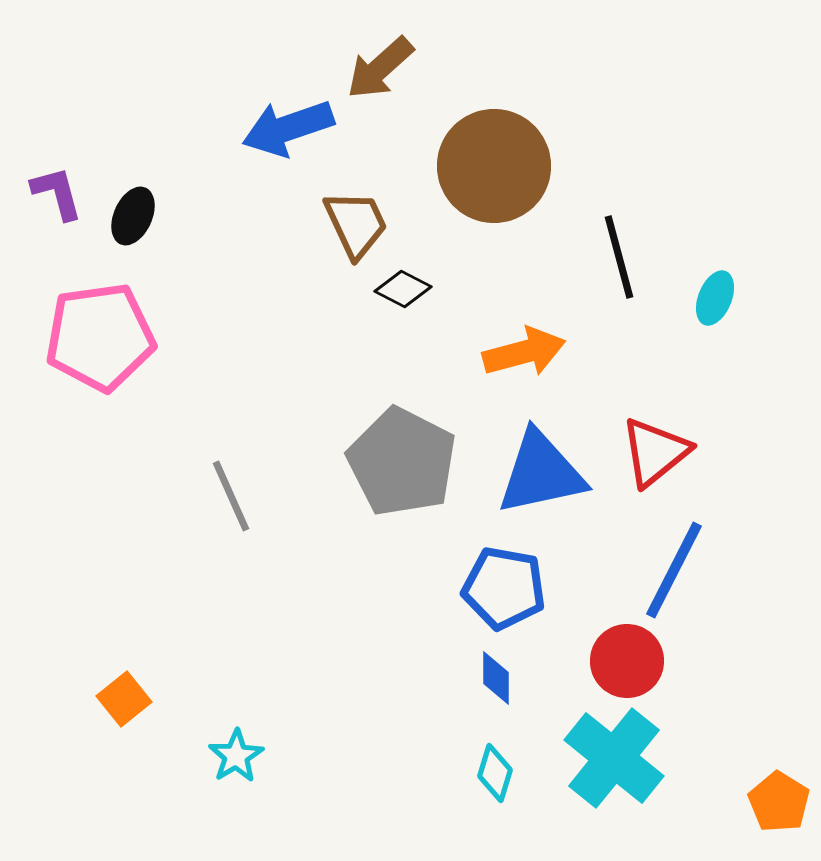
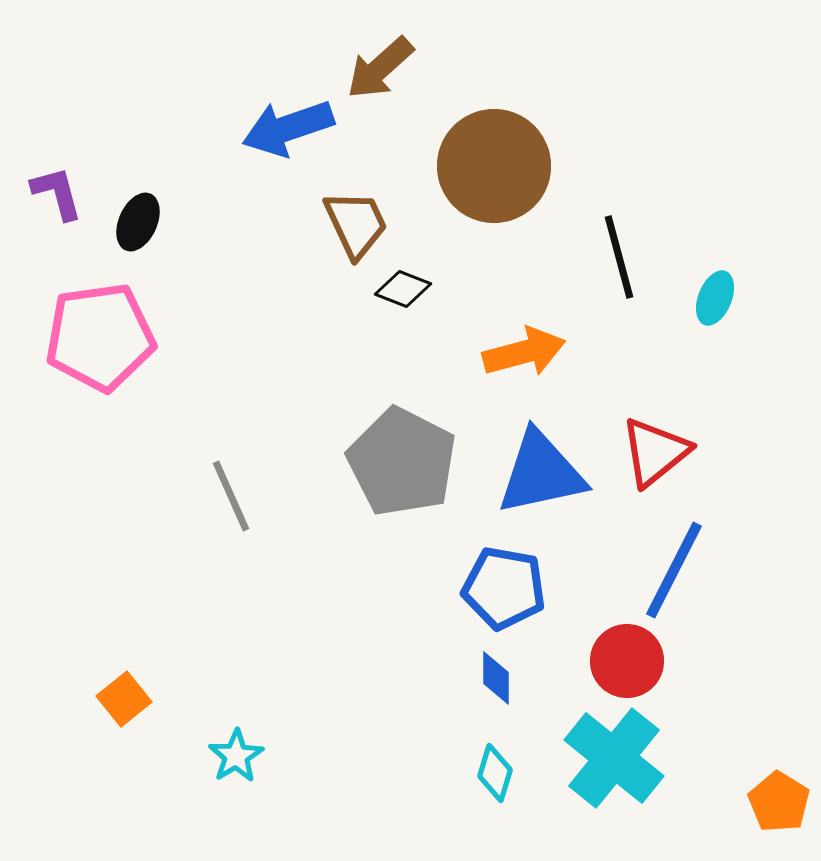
black ellipse: moved 5 px right, 6 px down
black diamond: rotated 6 degrees counterclockwise
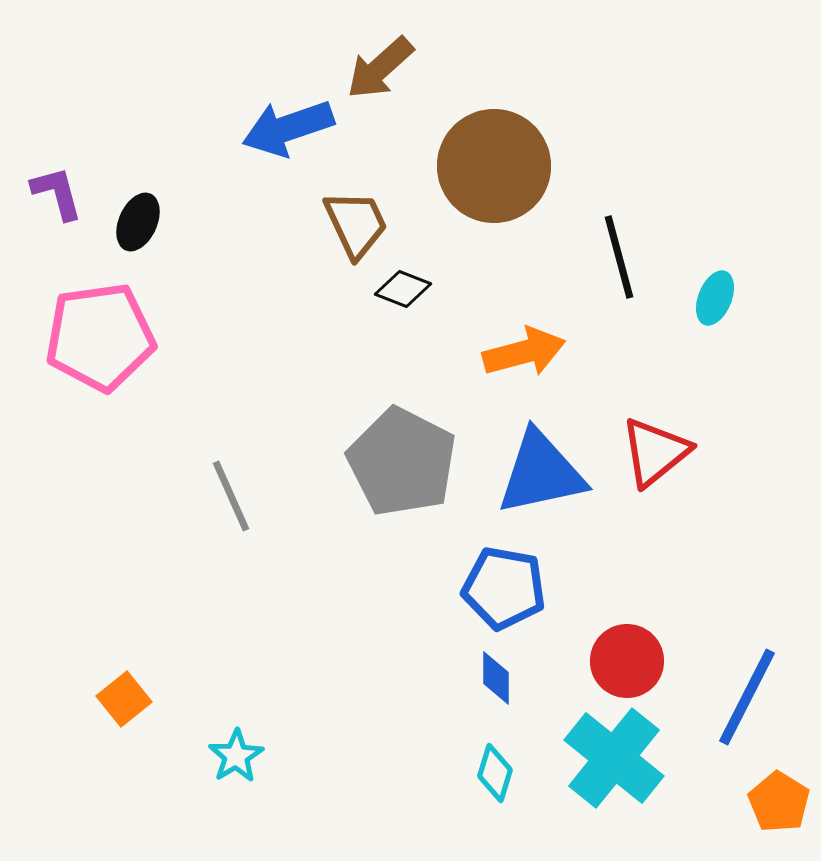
blue line: moved 73 px right, 127 px down
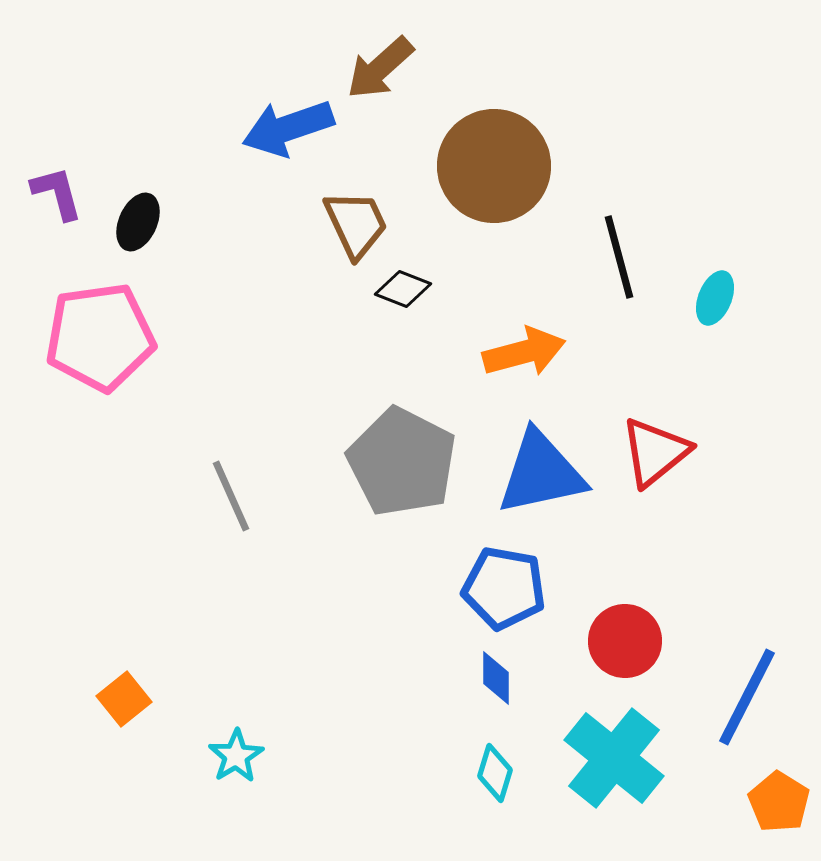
red circle: moved 2 px left, 20 px up
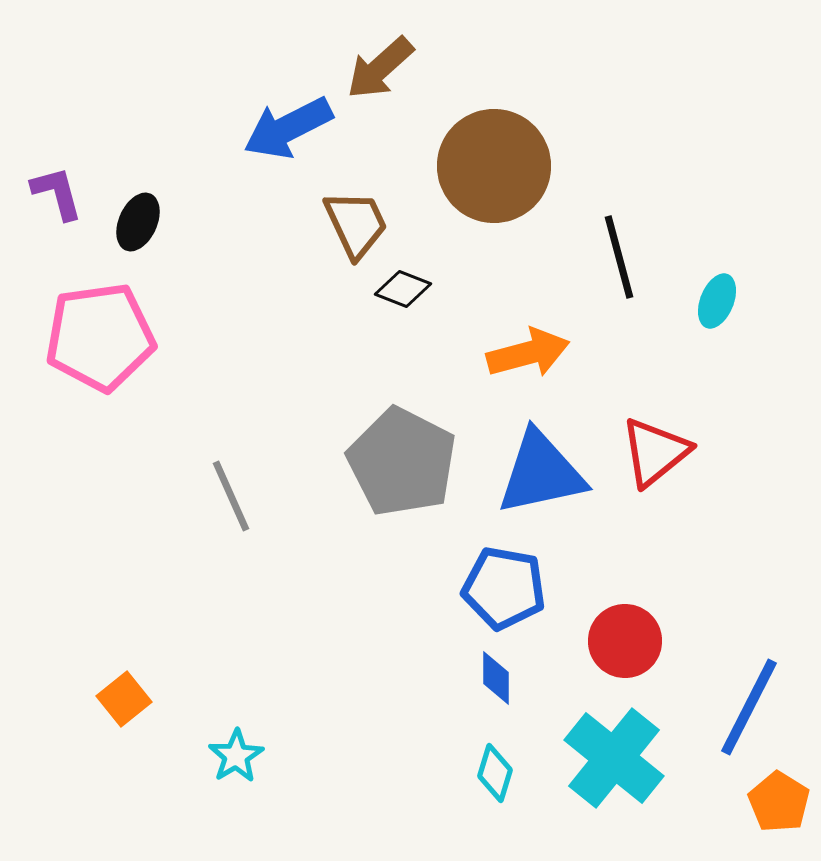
blue arrow: rotated 8 degrees counterclockwise
cyan ellipse: moved 2 px right, 3 px down
orange arrow: moved 4 px right, 1 px down
blue line: moved 2 px right, 10 px down
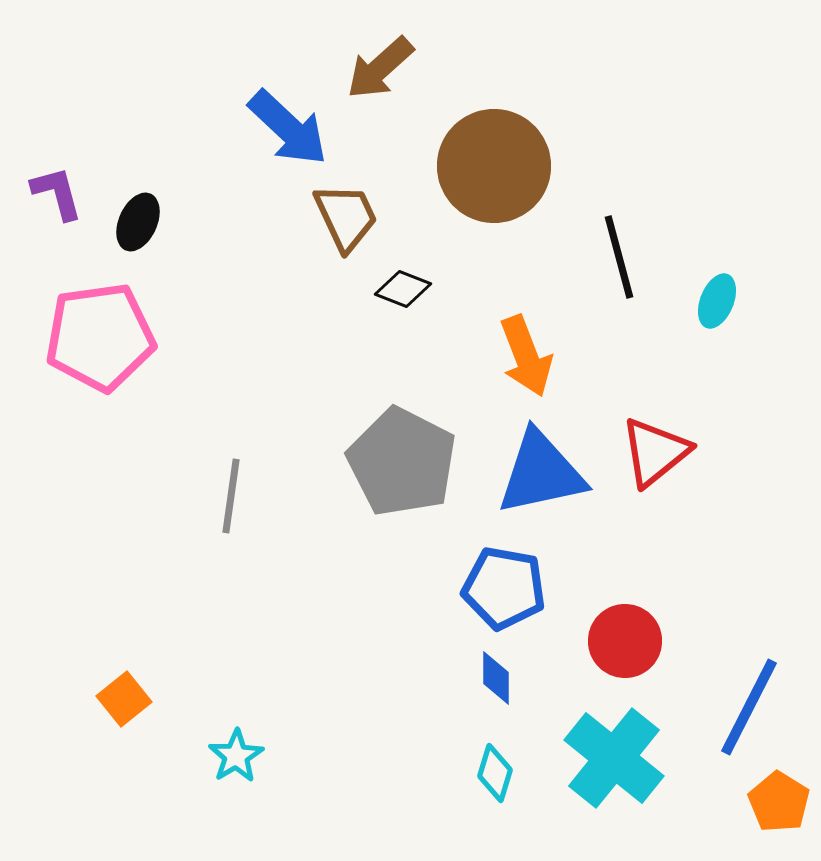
blue arrow: rotated 110 degrees counterclockwise
brown trapezoid: moved 10 px left, 7 px up
orange arrow: moved 2 px left, 3 px down; rotated 84 degrees clockwise
gray line: rotated 32 degrees clockwise
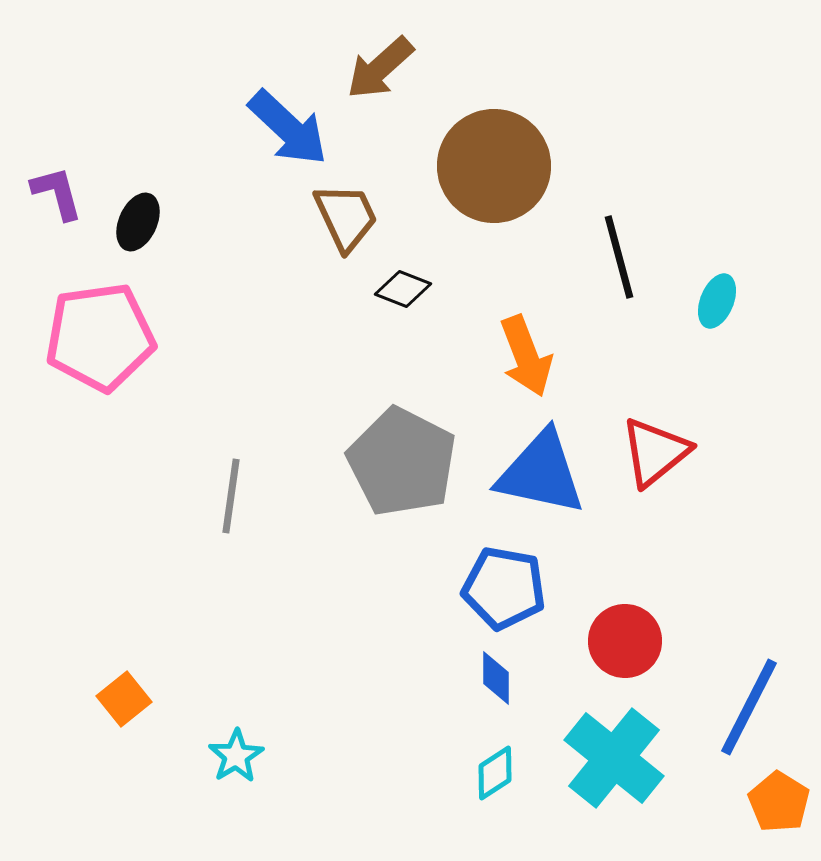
blue triangle: rotated 24 degrees clockwise
cyan diamond: rotated 40 degrees clockwise
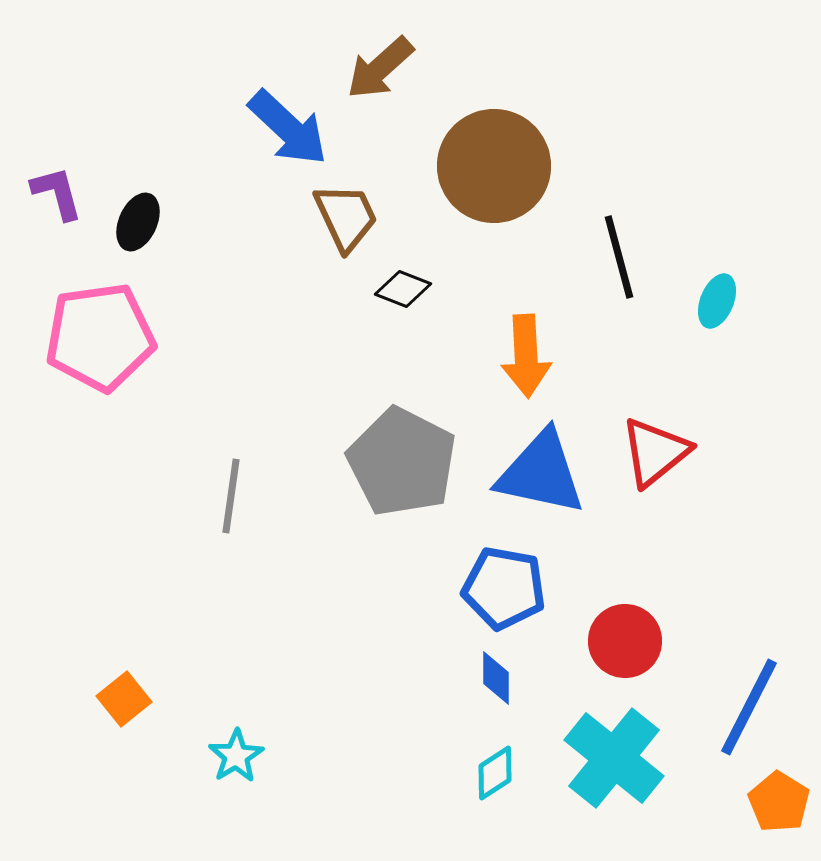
orange arrow: rotated 18 degrees clockwise
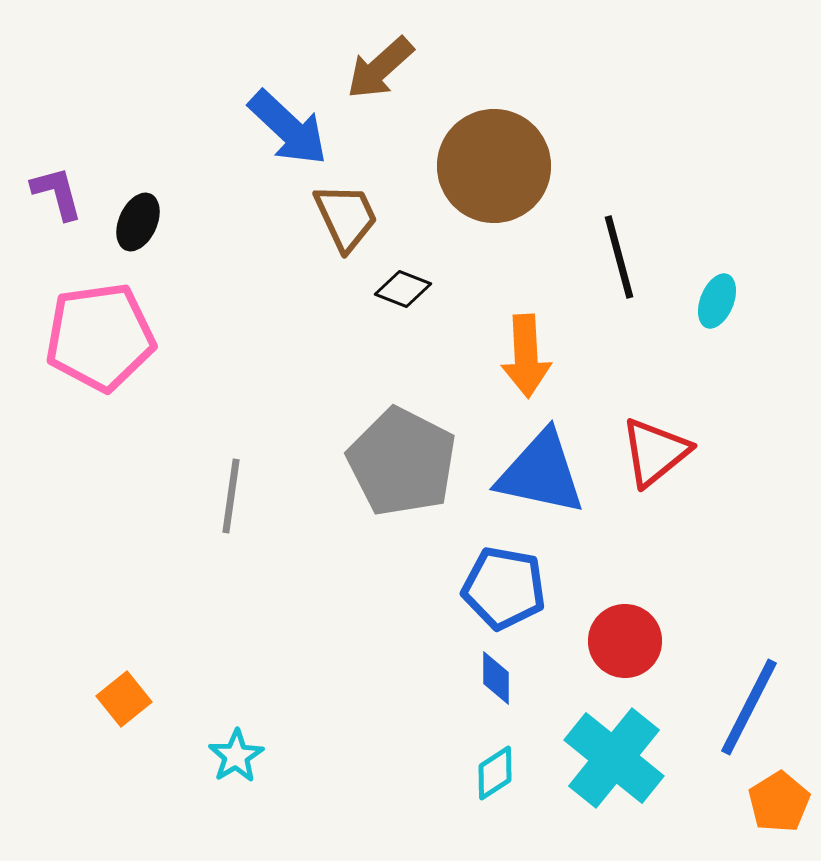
orange pentagon: rotated 8 degrees clockwise
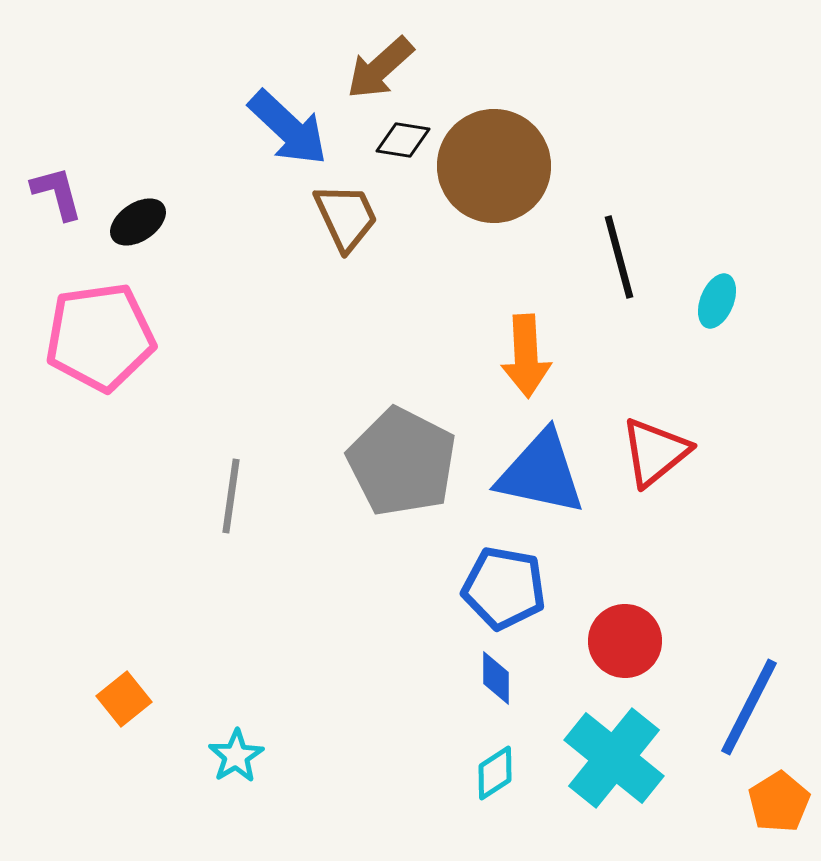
black ellipse: rotated 32 degrees clockwise
black diamond: moved 149 px up; rotated 12 degrees counterclockwise
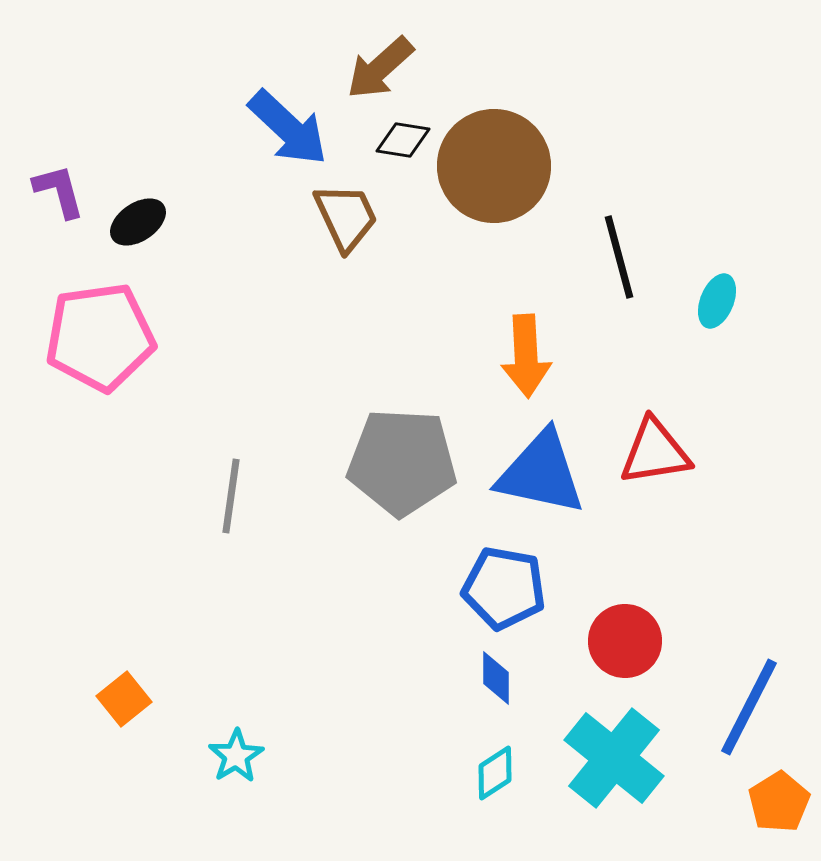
purple L-shape: moved 2 px right, 2 px up
red triangle: rotated 30 degrees clockwise
gray pentagon: rotated 24 degrees counterclockwise
